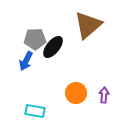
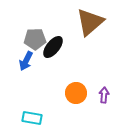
brown triangle: moved 2 px right, 3 px up
cyan rectangle: moved 3 px left, 7 px down
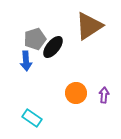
brown triangle: moved 1 px left, 4 px down; rotated 8 degrees clockwise
gray pentagon: rotated 15 degrees counterclockwise
blue arrow: rotated 30 degrees counterclockwise
cyan rectangle: rotated 24 degrees clockwise
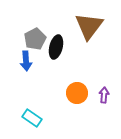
brown triangle: rotated 20 degrees counterclockwise
gray pentagon: rotated 10 degrees counterclockwise
black ellipse: moved 3 px right; rotated 25 degrees counterclockwise
orange circle: moved 1 px right
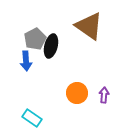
brown triangle: rotated 32 degrees counterclockwise
black ellipse: moved 5 px left, 1 px up
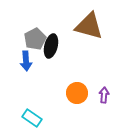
brown triangle: rotated 20 degrees counterclockwise
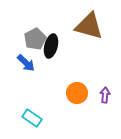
blue arrow: moved 2 px down; rotated 42 degrees counterclockwise
purple arrow: moved 1 px right
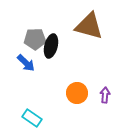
gray pentagon: rotated 25 degrees clockwise
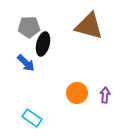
gray pentagon: moved 6 px left, 12 px up
black ellipse: moved 8 px left, 2 px up
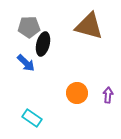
purple arrow: moved 3 px right
